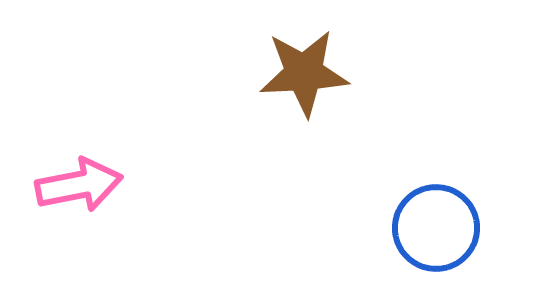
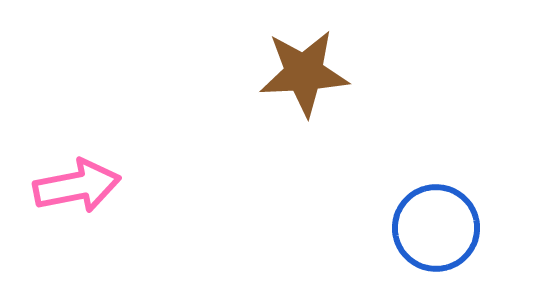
pink arrow: moved 2 px left, 1 px down
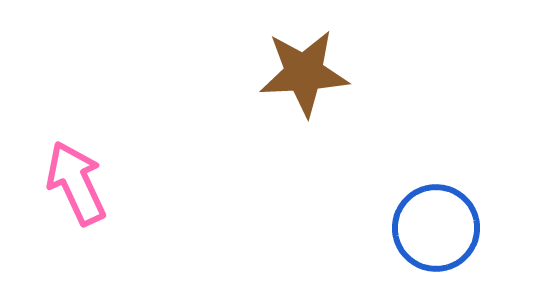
pink arrow: moved 1 px left, 3 px up; rotated 104 degrees counterclockwise
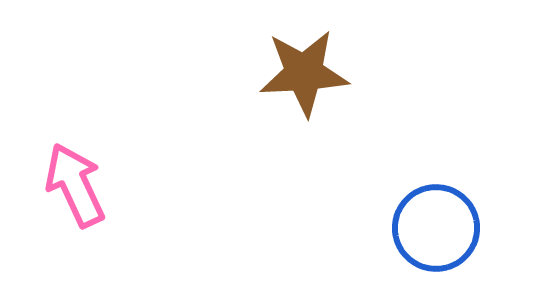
pink arrow: moved 1 px left, 2 px down
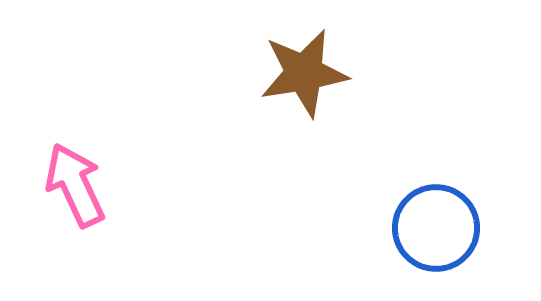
brown star: rotated 6 degrees counterclockwise
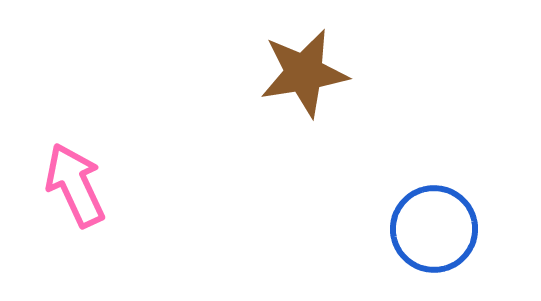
blue circle: moved 2 px left, 1 px down
